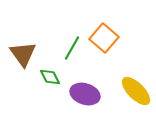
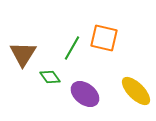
orange square: rotated 28 degrees counterclockwise
brown triangle: rotated 8 degrees clockwise
green diamond: rotated 10 degrees counterclockwise
purple ellipse: rotated 20 degrees clockwise
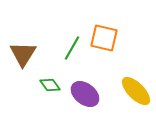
green diamond: moved 8 px down
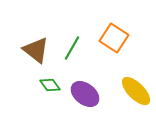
orange square: moved 10 px right; rotated 20 degrees clockwise
brown triangle: moved 13 px right, 4 px up; rotated 24 degrees counterclockwise
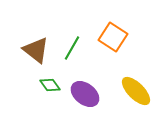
orange square: moved 1 px left, 1 px up
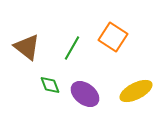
brown triangle: moved 9 px left, 3 px up
green diamond: rotated 15 degrees clockwise
yellow ellipse: rotated 72 degrees counterclockwise
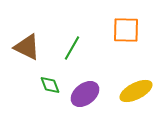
orange square: moved 13 px right, 7 px up; rotated 32 degrees counterclockwise
brown triangle: rotated 12 degrees counterclockwise
purple ellipse: rotated 76 degrees counterclockwise
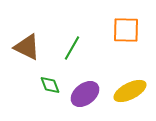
yellow ellipse: moved 6 px left
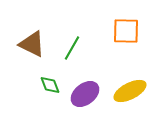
orange square: moved 1 px down
brown triangle: moved 5 px right, 3 px up
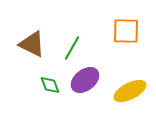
purple ellipse: moved 14 px up
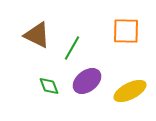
brown triangle: moved 5 px right, 9 px up
purple ellipse: moved 2 px right, 1 px down
green diamond: moved 1 px left, 1 px down
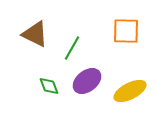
brown triangle: moved 2 px left, 1 px up
